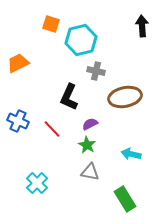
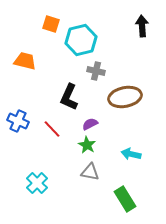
orange trapezoid: moved 7 px right, 2 px up; rotated 40 degrees clockwise
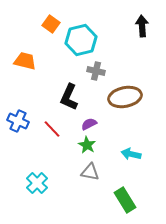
orange square: rotated 18 degrees clockwise
purple semicircle: moved 1 px left
green rectangle: moved 1 px down
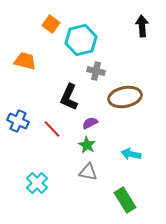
purple semicircle: moved 1 px right, 1 px up
gray triangle: moved 2 px left
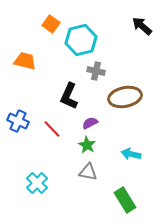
black arrow: rotated 45 degrees counterclockwise
black L-shape: moved 1 px up
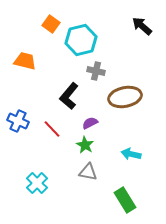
black L-shape: rotated 16 degrees clockwise
green star: moved 2 px left
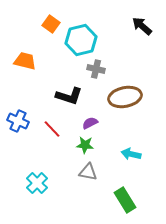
gray cross: moved 2 px up
black L-shape: rotated 112 degrees counterclockwise
green star: rotated 24 degrees counterclockwise
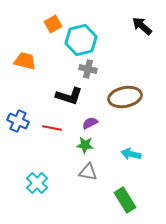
orange square: moved 2 px right; rotated 24 degrees clockwise
gray cross: moved 8 px left
red line: moved 1 px up; rotated 36 degrees counterclockwise
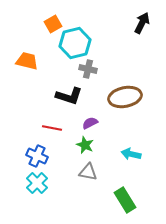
black arrow: moved 3 px up; rotated 75 degrees clockwise
cyan hexagon: moved 6 px left, 3 px down
orange trapezoid: moved 2 px right
blue cross: moved 19 px right, 35 px down
green star: rotated 18 degrees clockwise
